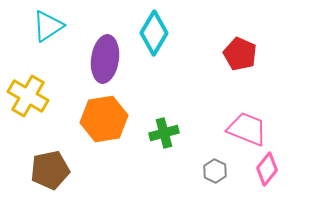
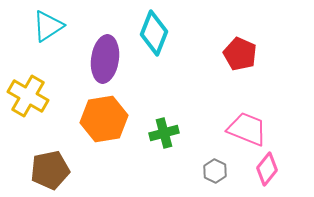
cyan diamond: rotated 9 degrees counterclockwise
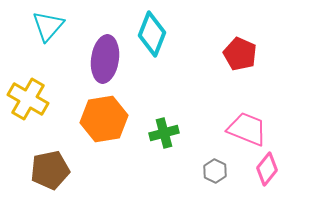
cyan triangle: rotated 16 degrees counterclockwise
cyan diamond: moved 2 px left, 1 px down
yellow cross: moved 3 px down
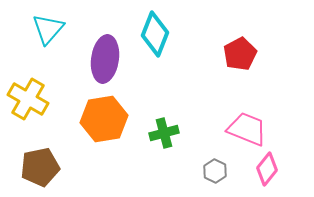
cyan triangle: moved 3 px down
cyan diamond: moved 3 px right
red pentagon: rotated 20 degrees clockwise
brown pentagon: moved 10 px left, 3 px up
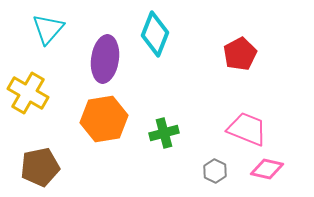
yellow cross: moved 6 px up
pink diamond: rotated 64 degrees clockwise
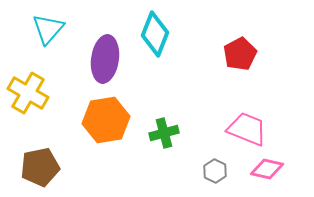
orange hexagon: moved 2 px right, 1 px down
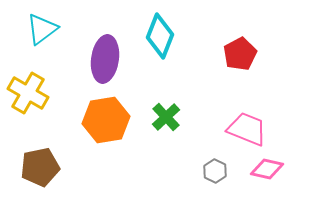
cyan triangle: moved 6 px left; rotated 12 degrees clockwise
cyan diamond: moved 5 px right, 2 px down
green cross: moved 2 px right, 16 px up; rotated 28 degrees counterclockwise
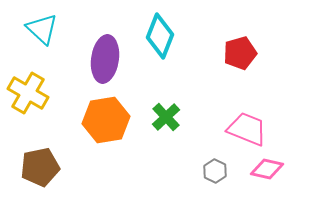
cyan triangle: rotated 40 degrees counterclockwise
red pentagon: moved 1 px up; rotated 12 degrees clockwise
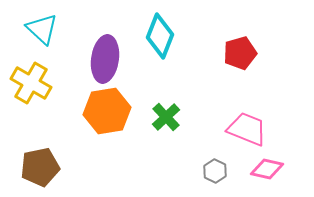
yellow cross: moved 3 px right, 10 px up
orange hexagon: moved 1 px right, 9 px up
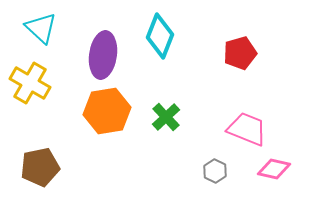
cyan triangle: moved 1 px left, 1 px up
purple ellipse: moved 2 px left, 4 px up
yellow cross: moved 1 px left
pink diamond: moved 7 px right
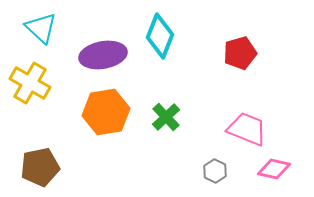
purple ellipse: rotated 72 degrees clockwise
orange hexagon: moved 1 px left, 1 px down
